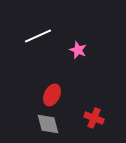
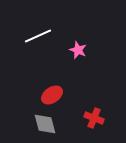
red ellipse: rotated 30 degrees clockwise
gray diamond: moved 3 px left
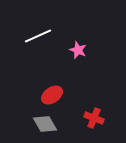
gray diamond: rotated 15 degrees counterclockwise
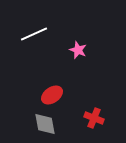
white line: moved 4 px left, 2 px up
gray diamond: rotated 20 degrees clockwise
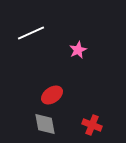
white line: moved 3 px left, 1 px up
pink star: rotated 24 degrees clockwise
red cross: moved 2 px left, 7 px down
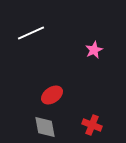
pink star: moved 16 px right
gray diamond: moved 3 px down
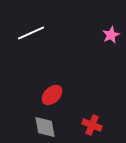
pink star: moved 17 px right, 15 px up
red ellipse: rotated 10 degrees counterclockwise
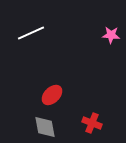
pink star: rotated 30 degrees clockwise
red cross: moved 2 px up
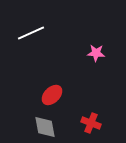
pink star: moved 15 px left, 18 px down
red cross: moved 1 px left
